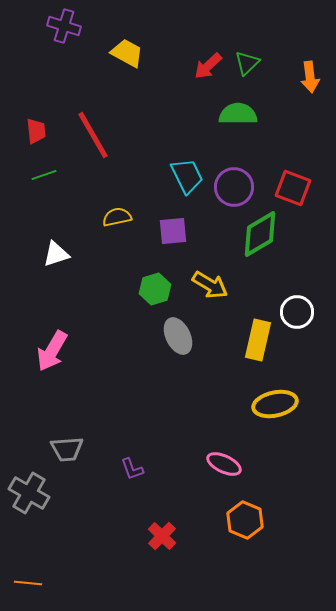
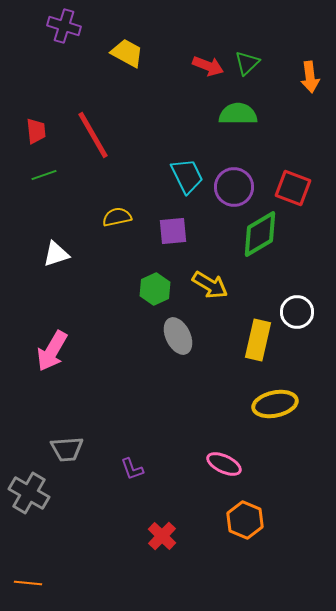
red arrow: rotated 116 degrees counterclockwise
green hexagon: rotated 8 degrees counterclockwise
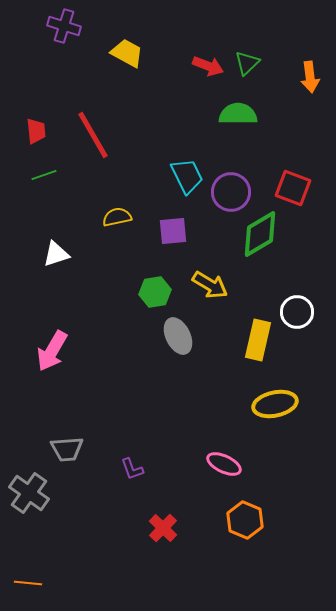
purple circle: moved 3 px left, 5 px down
green hexagon: moved 3 px down; rotated 16 degrees clockwise
gray cross: rotated 6 degrees clockwise
red cross: moved 1 px right, 8 px up
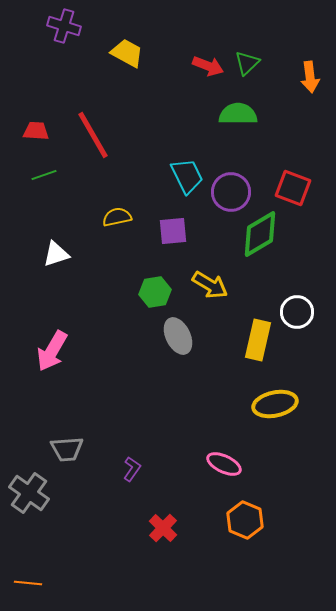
red trapezoid: rotated 80 degrees counterclockwise
purple L-shape: rotated 125 degrees counterclockwise
